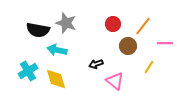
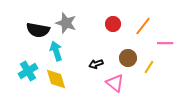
brown circle: moved 12 px down
cyan arrow: moved 1 px left, 1 px down; rotated 60 degrees clockwise
pink triangle: moved 2 px down
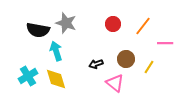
brown circle: moved 2 px left, 1 px down
cyan cross: moved 5 px down
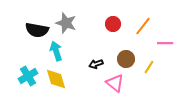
black semicircle: moved 1 px left
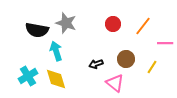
yellow line: moved 3 px right
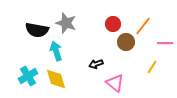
brown circle: moved 17 px up
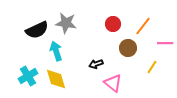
gray star: rotated 10 degrees counterclockwise
black semicircle: rotated 35 degrees counterclockwise
brown circle: moved 2 px right, 6 px down
pink triangle: moved 2 px left
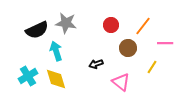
red circle: moved 2 px left, 1 px down
pink triangle: moved 8 px right, 1 px up
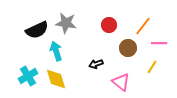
red circle: moved 2 px left
pink line: moved 6 px left
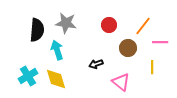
black semicircle: rotated 60 degrees counterclockwise
pink line: moved 1 px right, 1 px up
cyan arrow: moved 1 px right, 1 px up
yellow line: rotated 32 degrees counterclockwise
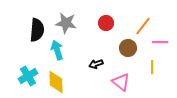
red circle: moved 3 px left, 2 px up
yellow diamond: moved 3 px down; rotated 15 degrees clockwise
